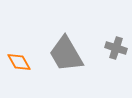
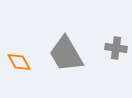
gray cross: rotated 10 degrees counterclockwise
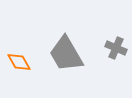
gray cross: rotated 15 degrees clockwise
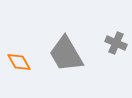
gray cross: moved 5 px up
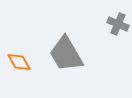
gray cross: moved 2 px right, 19 px up
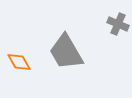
gray trapezoid: moved 2 px up
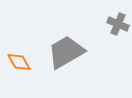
gray trapezoid: rotated 90 degrees clockwise
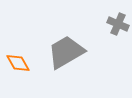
orange diamond: moved 1 px left, 1 px down
